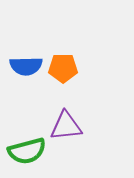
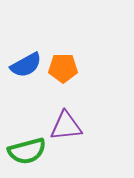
blue semicircle: moved 1 px up; rotated 28 degrees counterclockwise
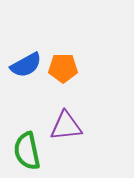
green semicircle: rotated 93 degrees clockwise
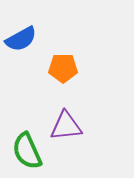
blue semicircle: moved 5 px left, 26 px up
green semicircle: rotated 12 degrees counterclockwise
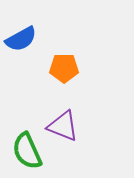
orange pentagon: moved 1 px right
purple triangle: moved 3 px left; rotated 28 degrees clockwise
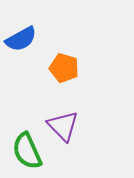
orange pentagon: rotated 16 degrees clockwise
purple triangle: rotated 24 degrees clockwise
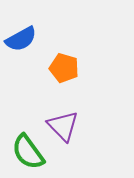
green semicircle: moved 1 px right, 1 px down; rotated 12 degrees counterclockwise
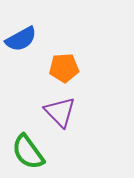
orange pentagon: rotated 20 degrees counterclockwise
purple triangle: moved 3 px left, 14 px up
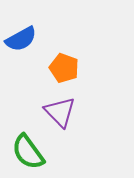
orange pentagon: rotated 24 degrees clockwise
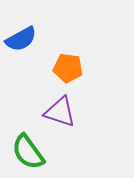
orange pentagon: moved 4 px right; rotated 12 degrees counterclockwise
purple triangle: rotated 28 degrees counterclockwise
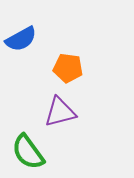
purple triangle: rotated 32 degrees counterclockwise
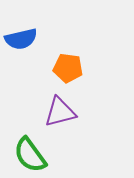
blue semicircle: rotated 16 degrees clockwise
green semicircle: moved 2 px right, 3 px down
